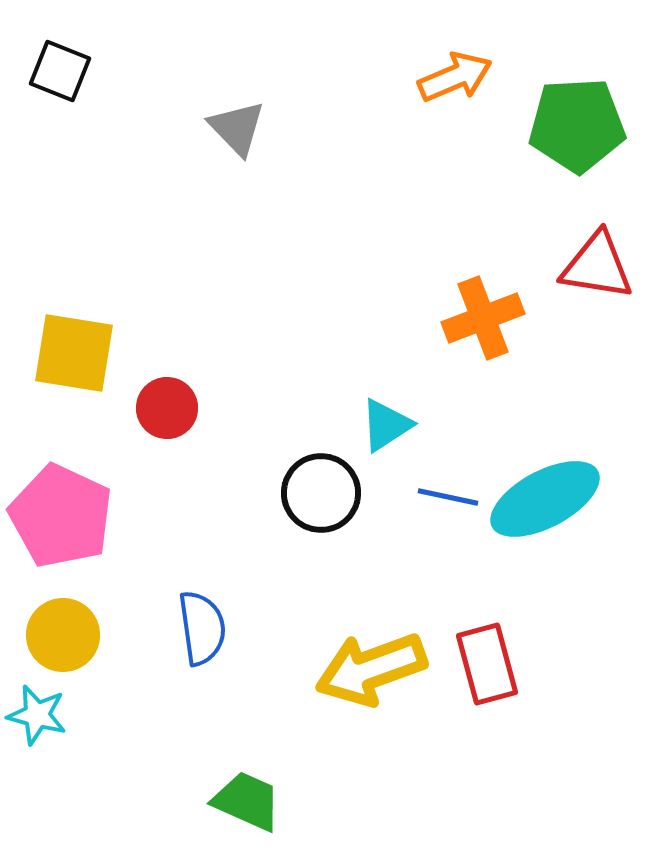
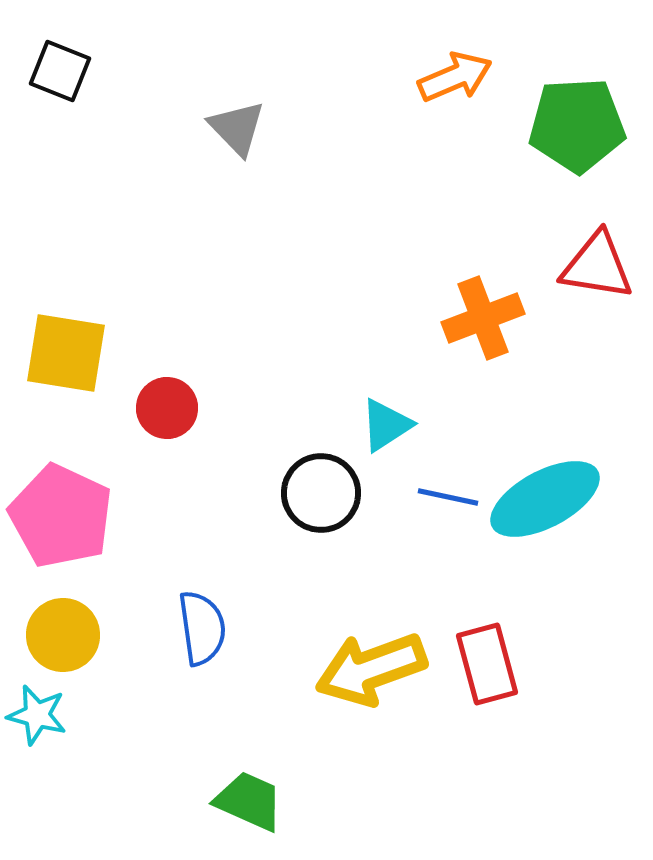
yellow square: moved 8 px left
green trapezoid: moved 2 px right
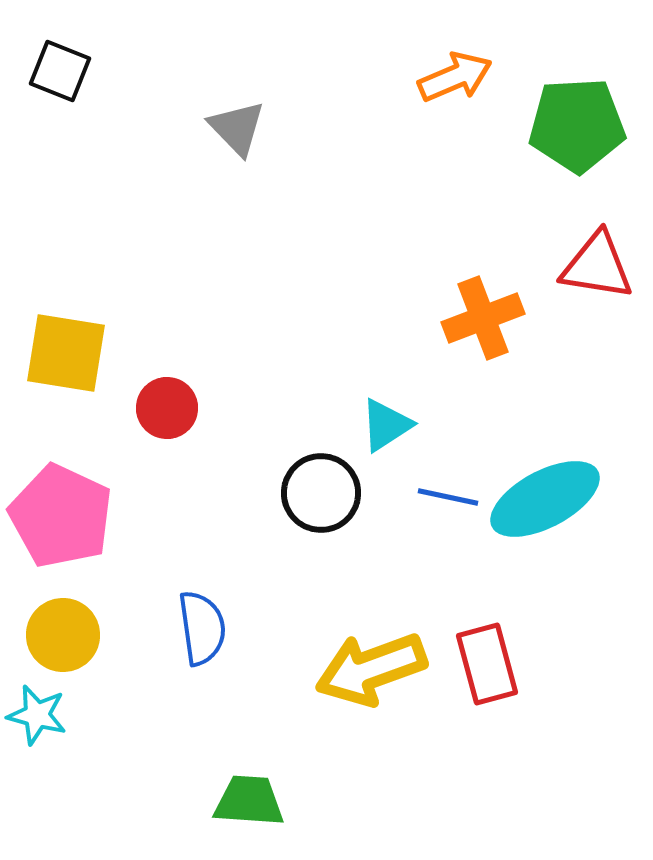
green trapezoid: rotated 20 degrees counterclockwise
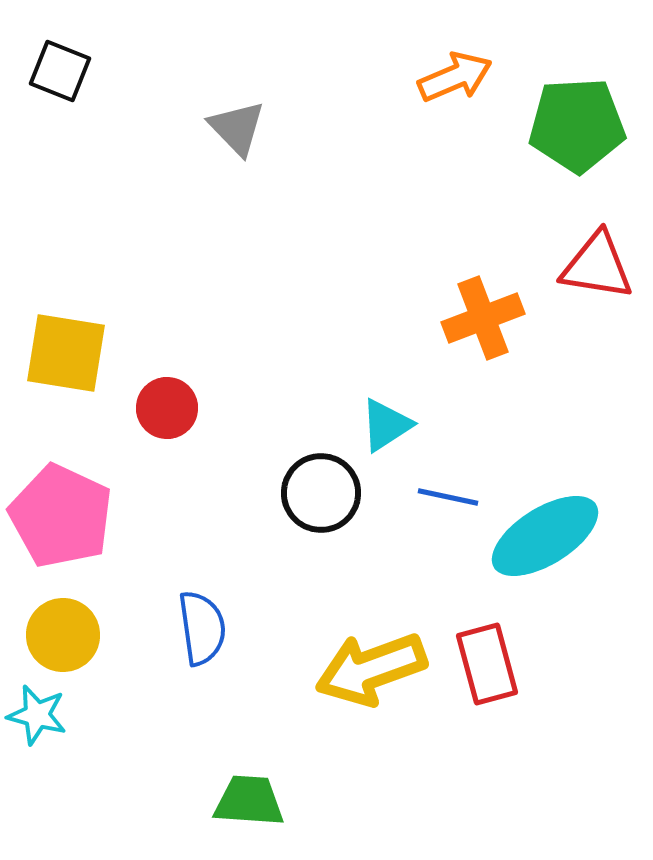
cyan ellipse: moved 37 px down; rotated 4 degrees counterclockwise
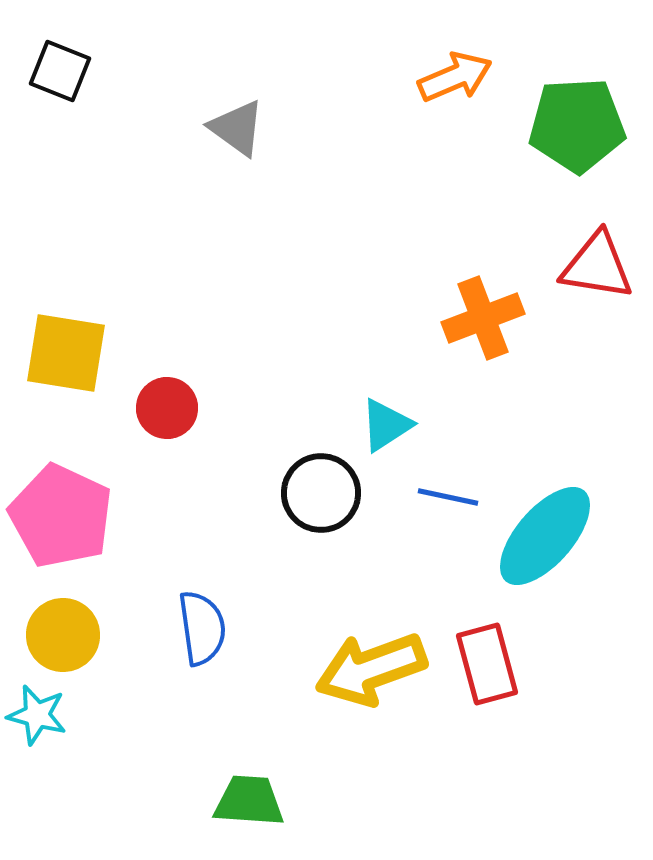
gray triangle: rotated 10 degrees counterclockwise
cyan ellipse: rotated 17 degrees counterclockwise
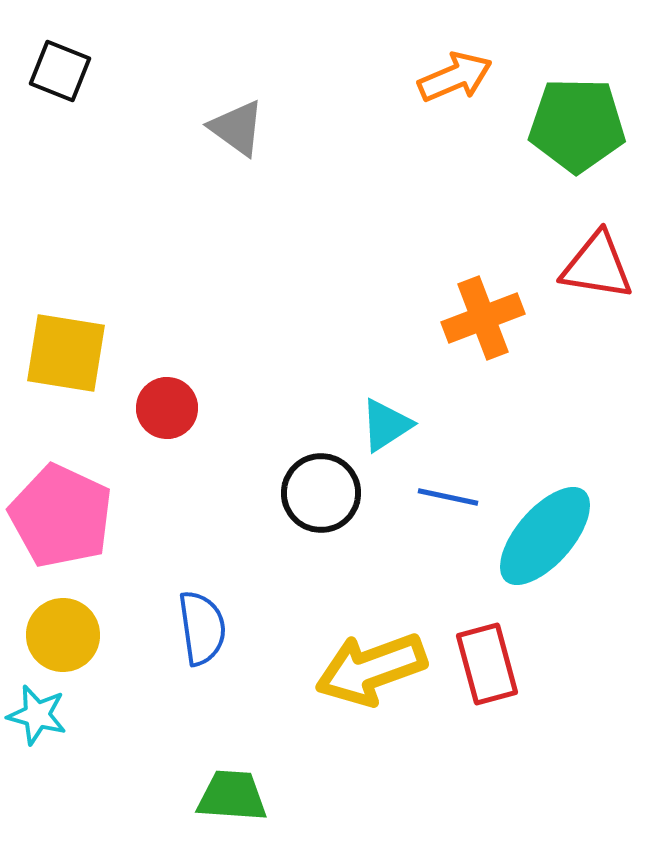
green pentagon: rotated 4 degrees clockwise
green trapezoid: moved 17 px left, 5 px up
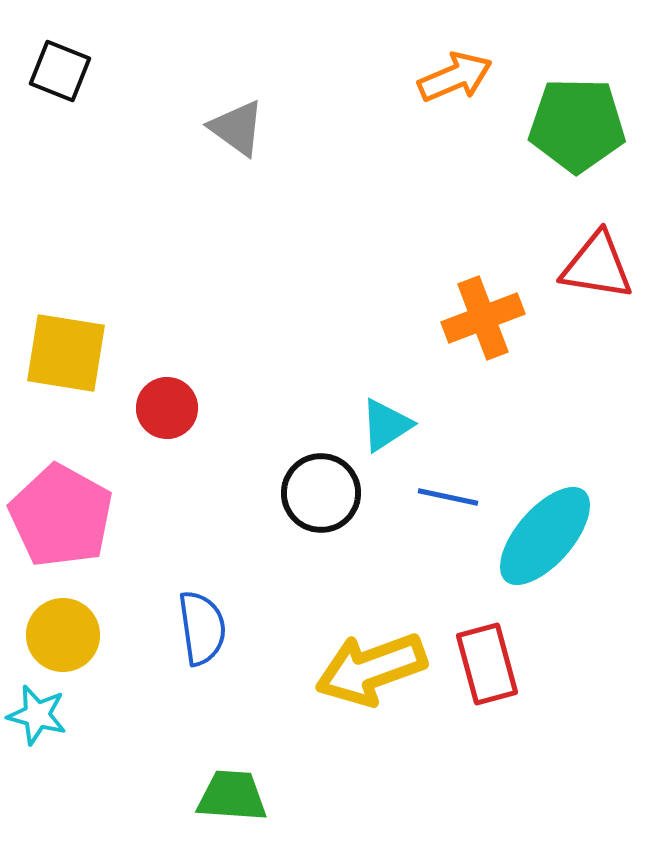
pink pentagon: rotated 4 degrees clockwise
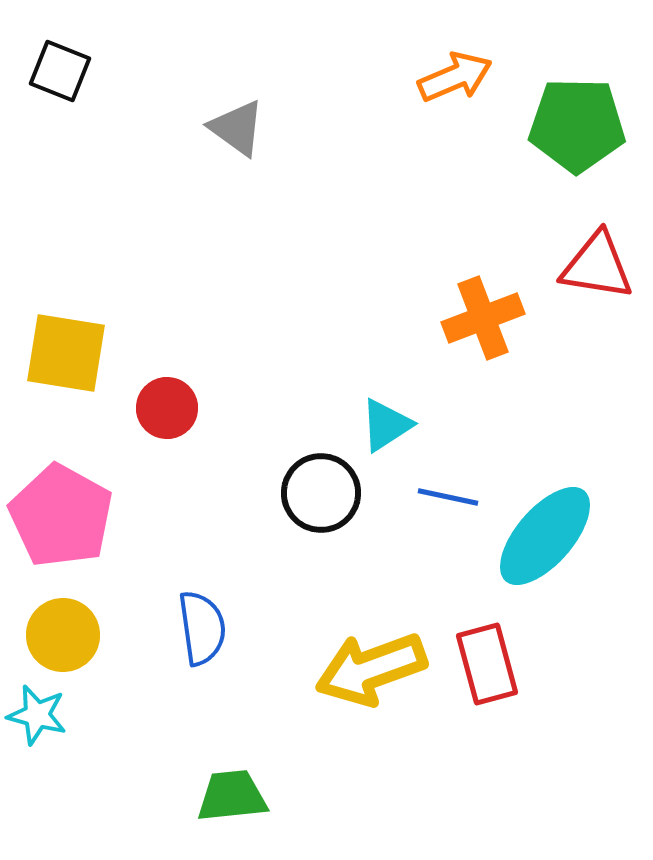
green trapezoid: rotated 10 degrees counterclockwise
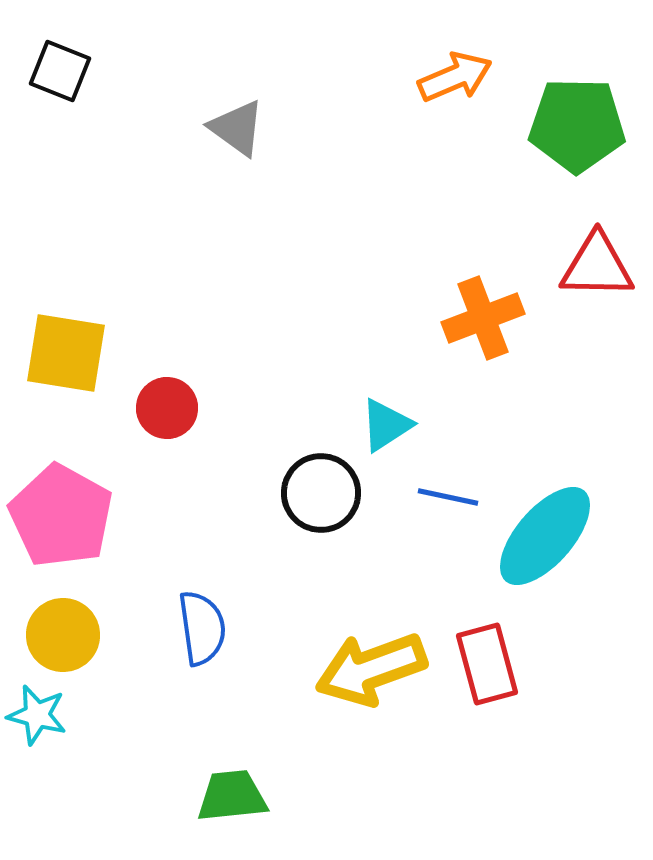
red triangle: rotated 8 degrees counterclockwise
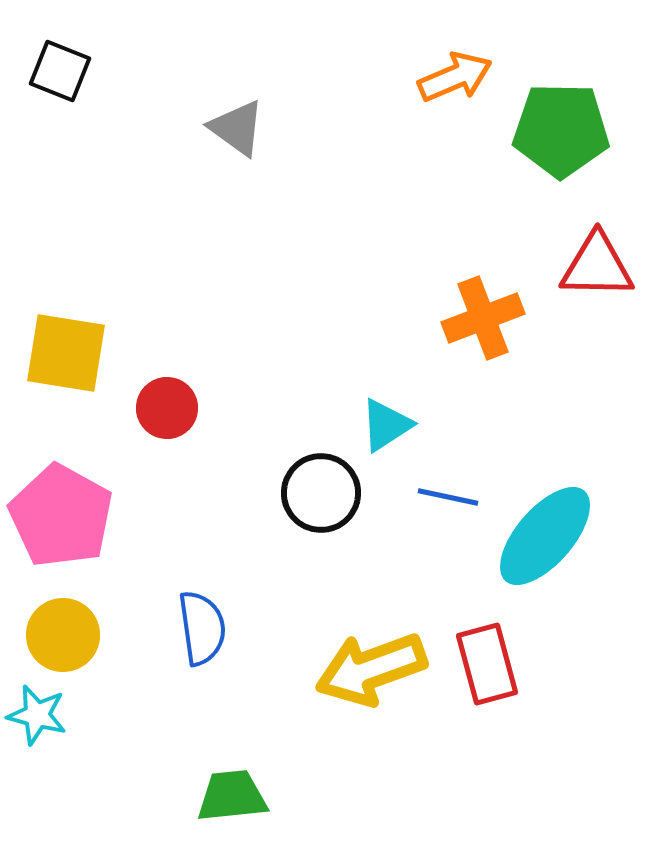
green pentagon: moved 16 px left, 5 px down
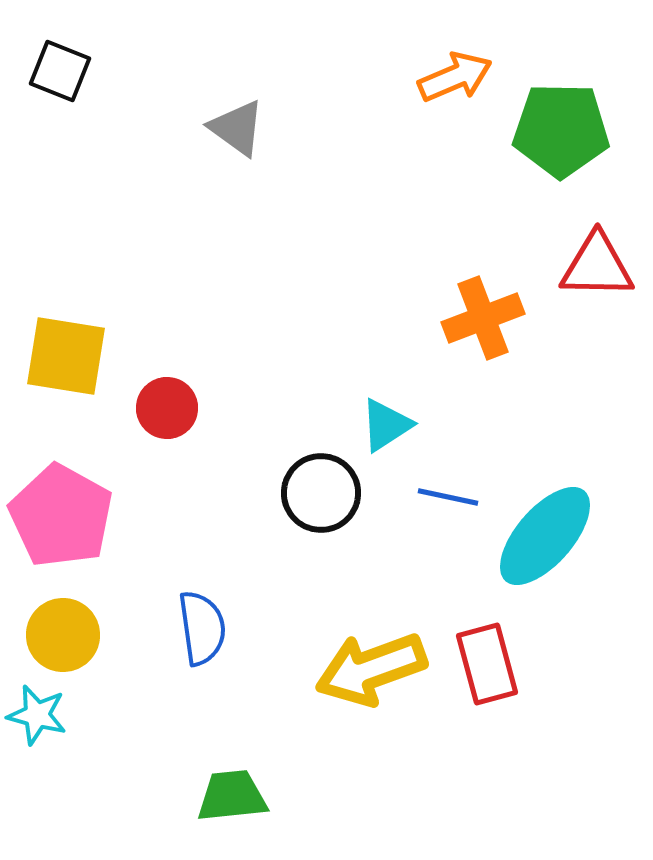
yellow square: moved 3 px down
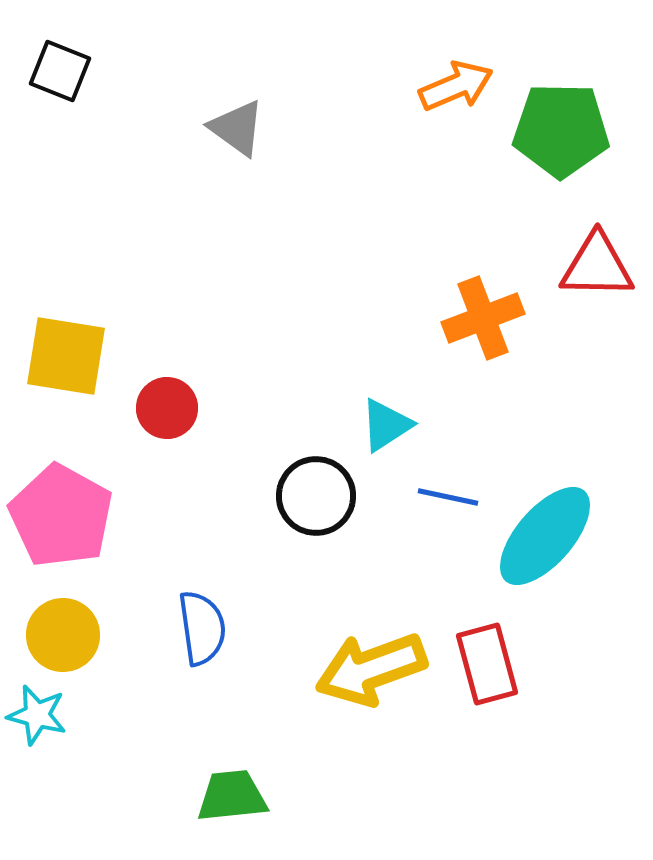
orange arrow: moved 1 px right, 9 px down
black circle: moved 5 px left, 3 px down
